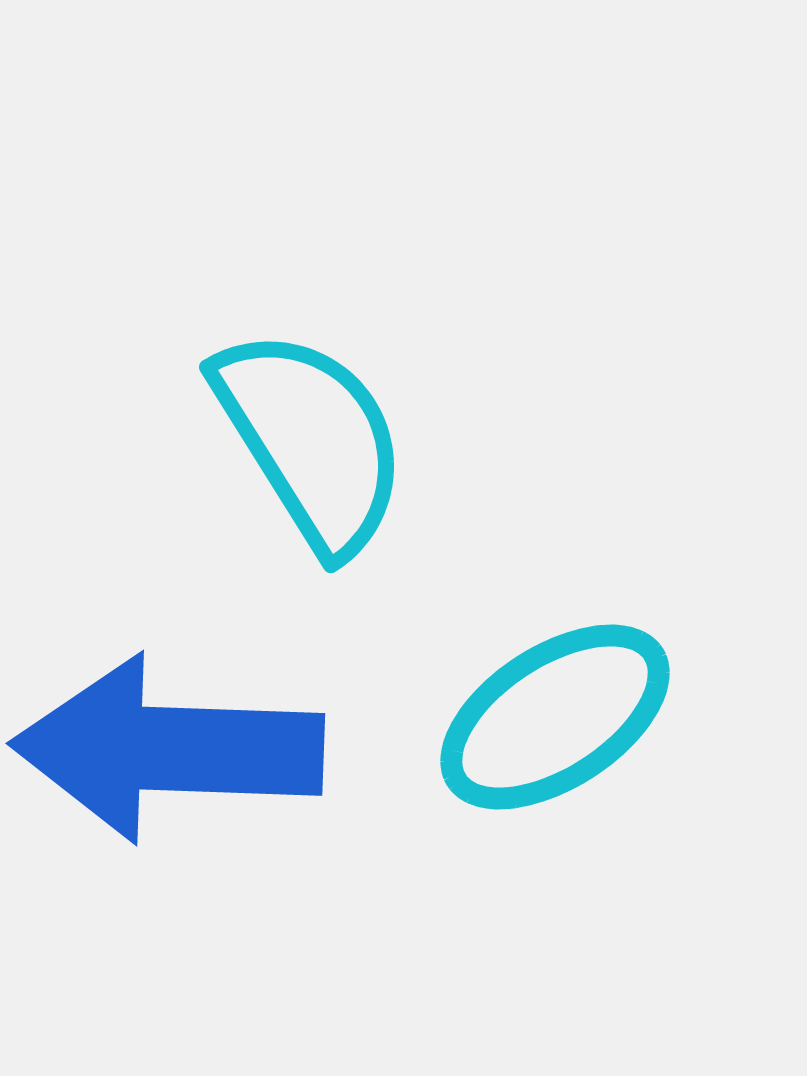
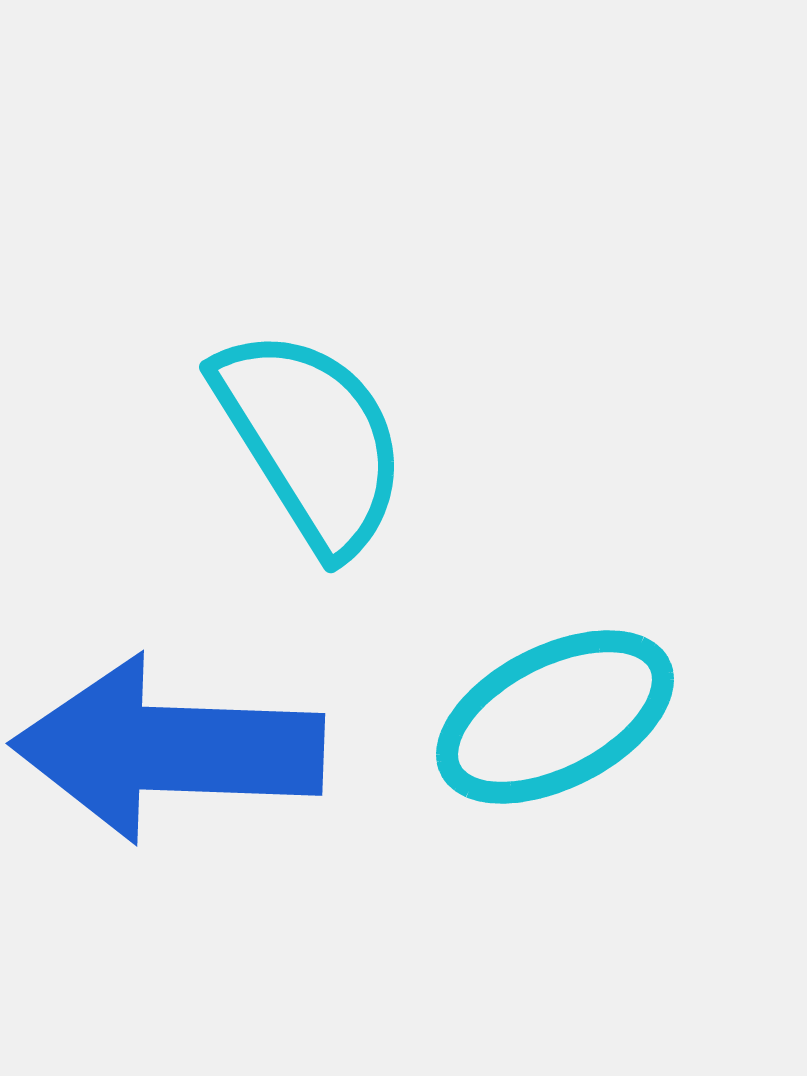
cyan ellipse: rotated 6 degrees clockwise
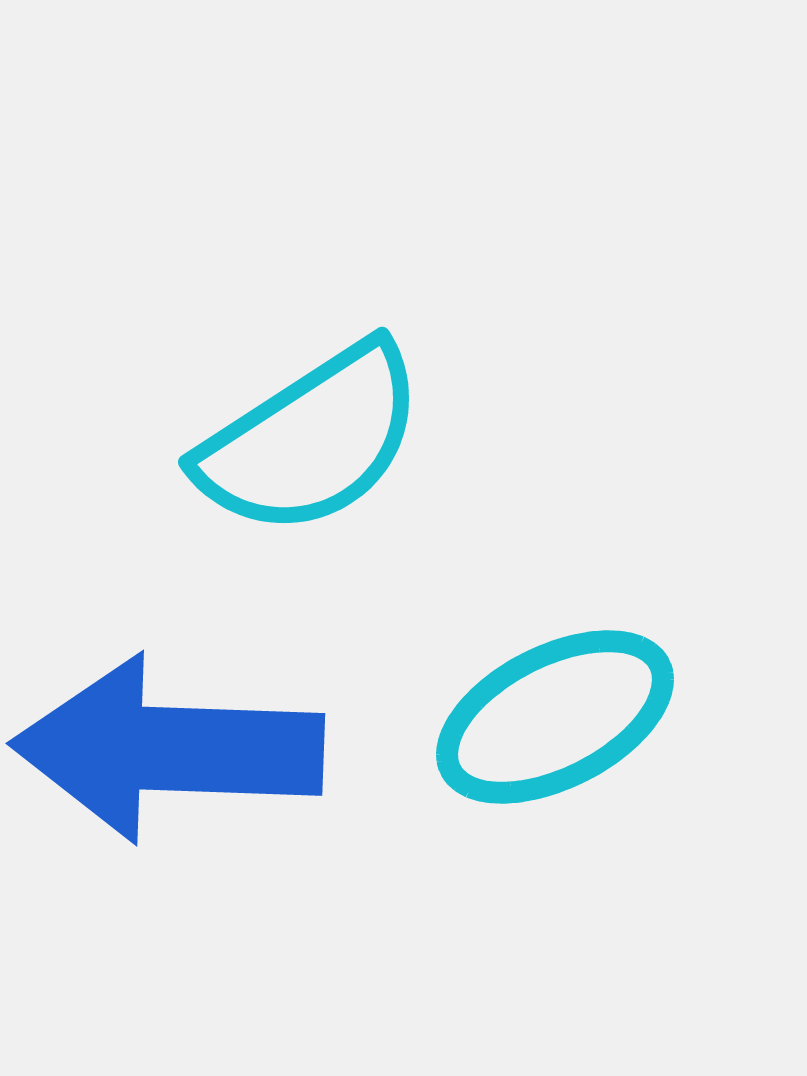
cyan semicircle: rotated 89 degrees clockwise
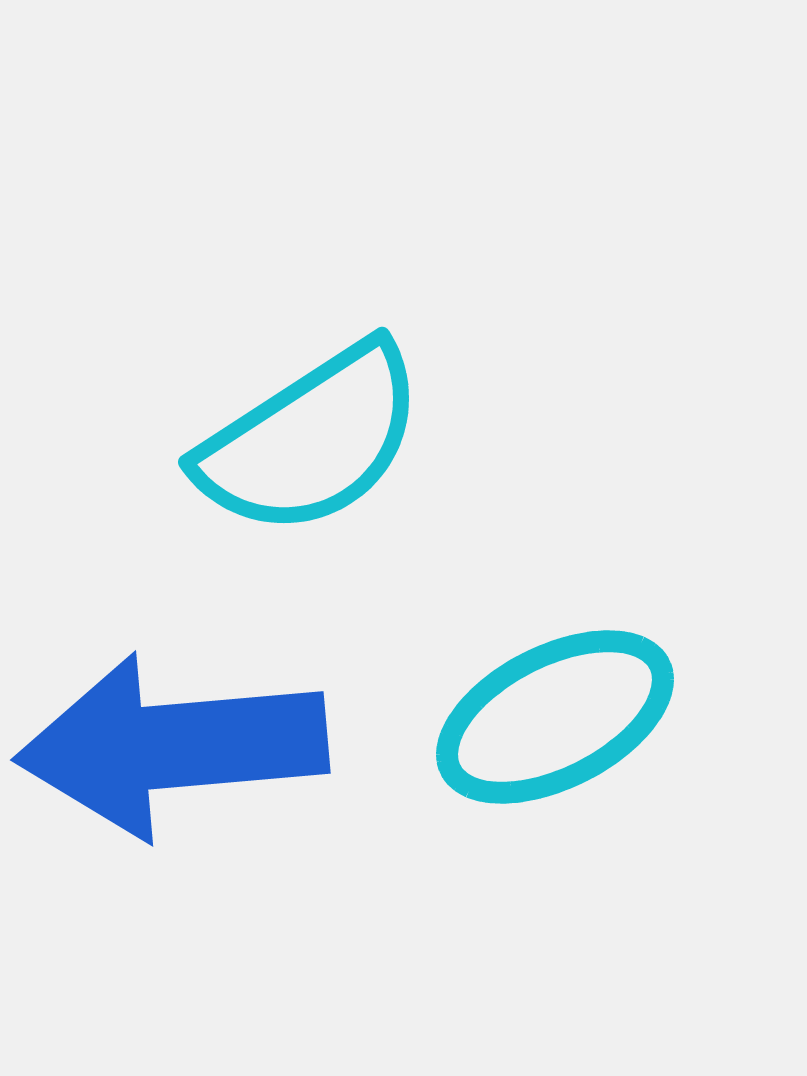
blue arrow: moved 4 px right, 3 px up; rotated 7 degrees counterclockwise
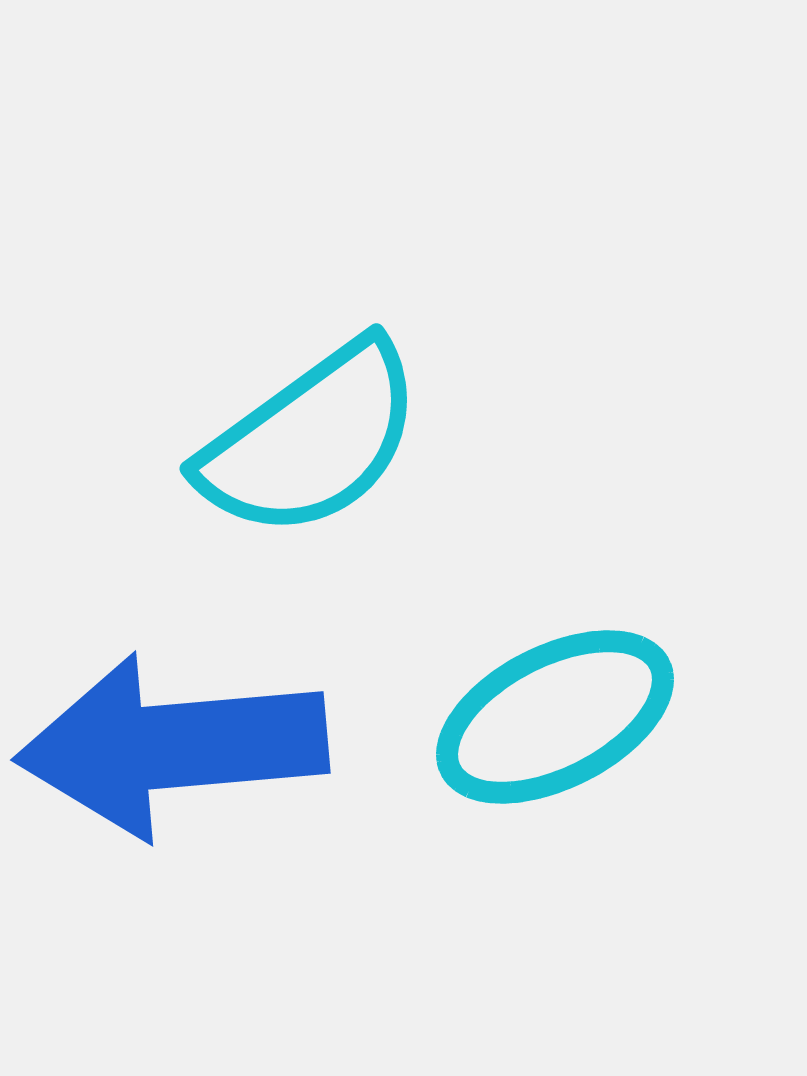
cyan semicircle: rotated 3 degrees counterclockwise
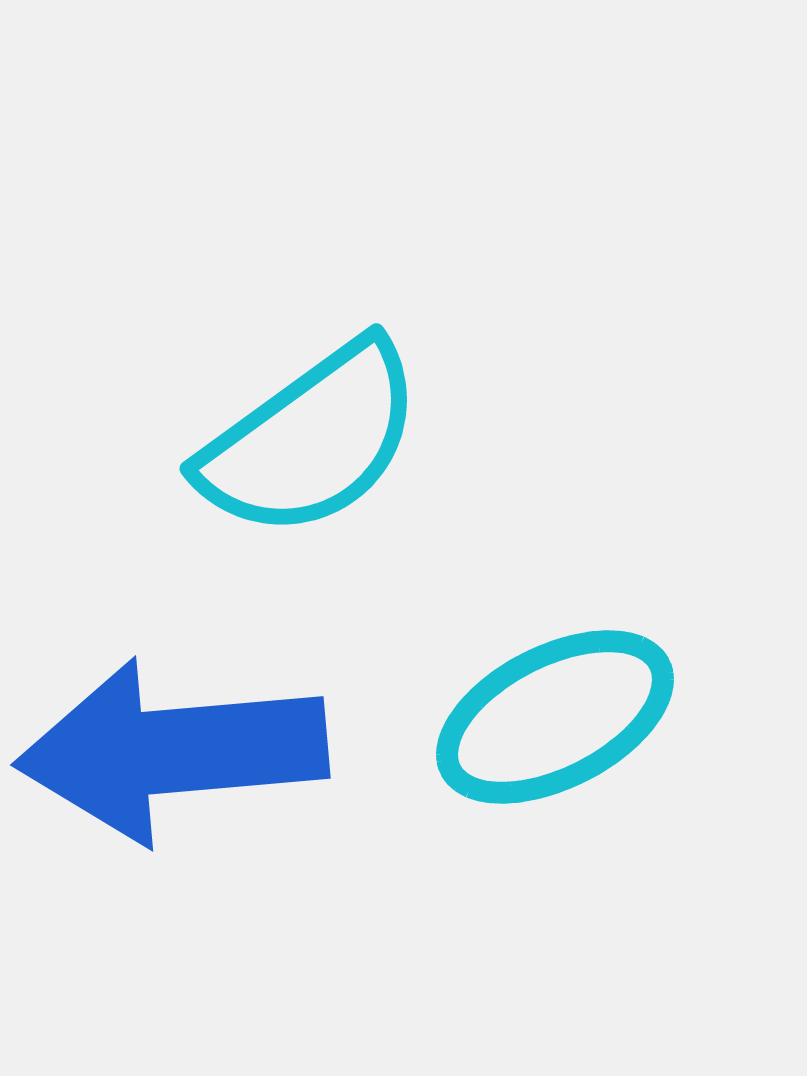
blue arrow: moved 5 px down
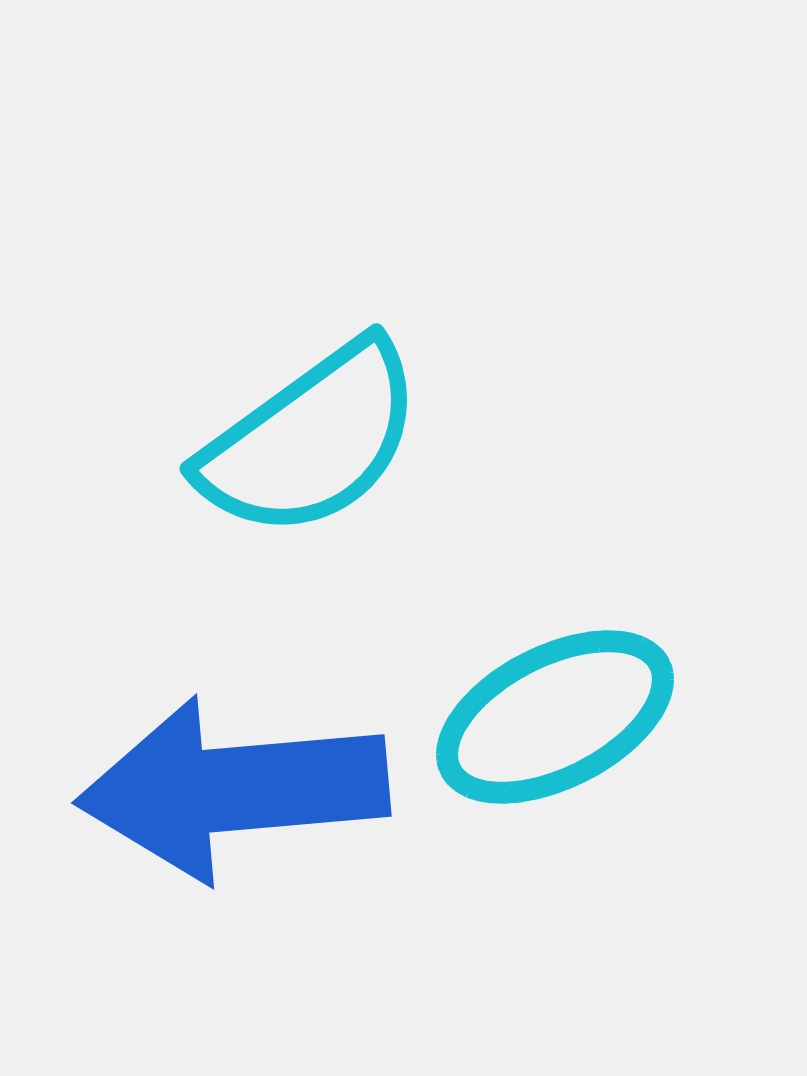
blue arrow: moved 61 px right, 38 px down
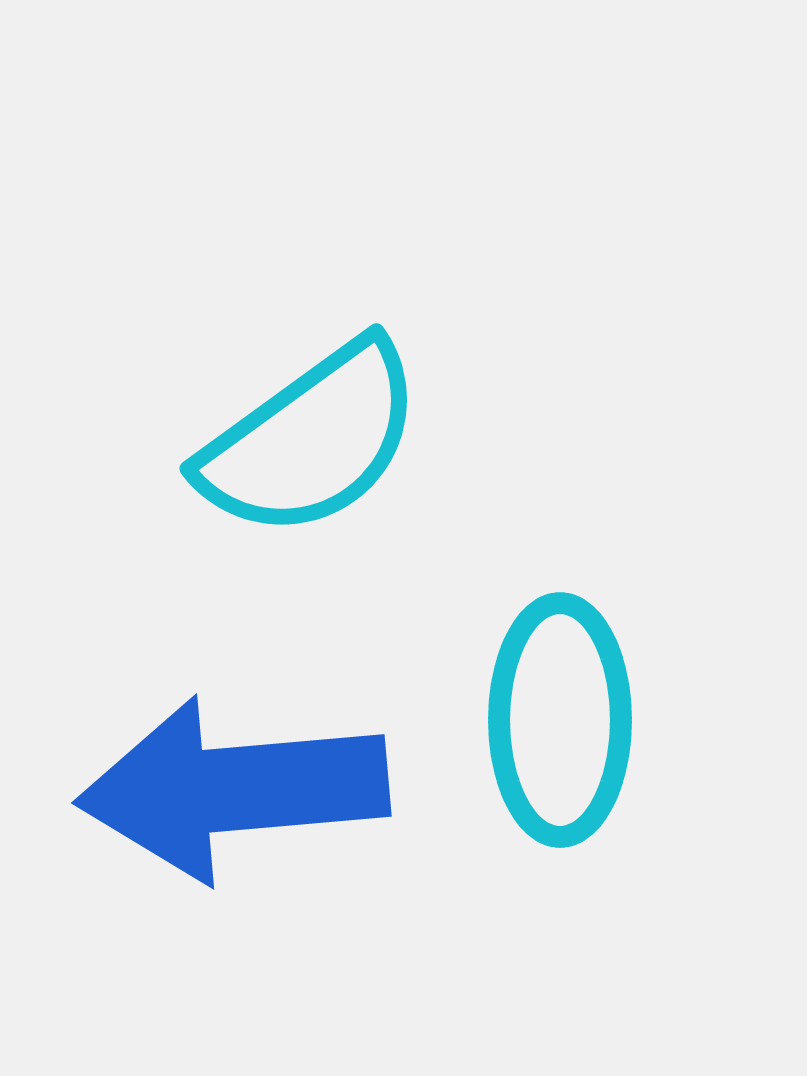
cyan ellipse: moved 5 px right, 3 px down; rotated 63 degrees counterclockwise
